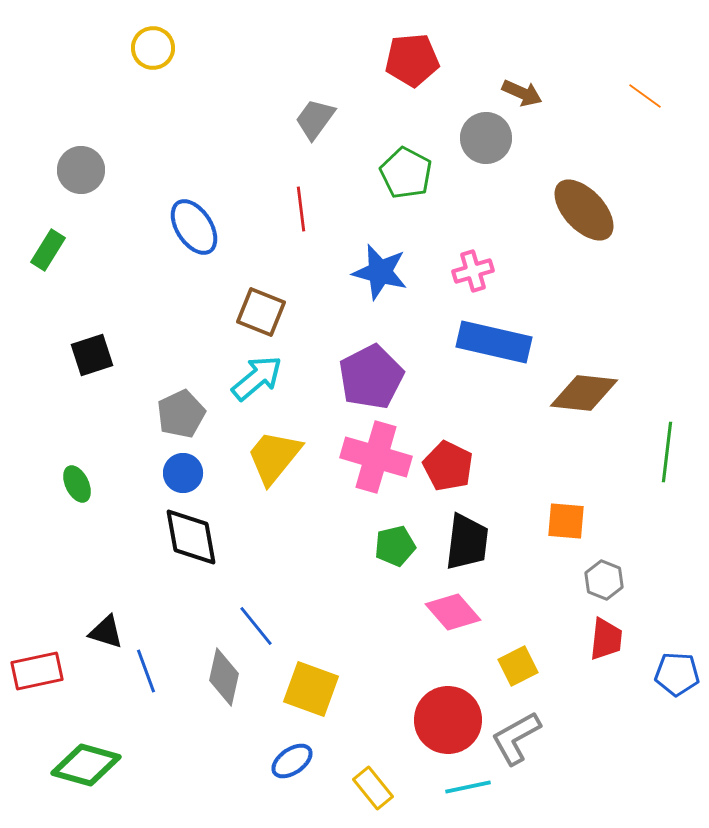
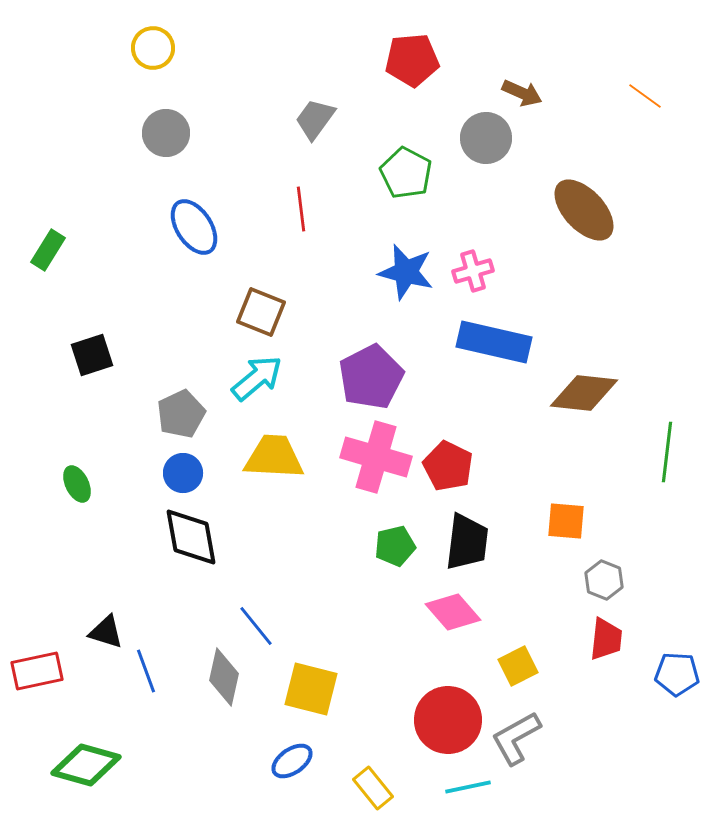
gray circle at (81, 170): moved 85 px right, 37 px up
blue star at (380, 272): moved 26 px right
yellow trapezoid at (274, 457): rotated 54 degrees clockwise
yellow square at (311, 689): rotated 6 degrees counterclockwise
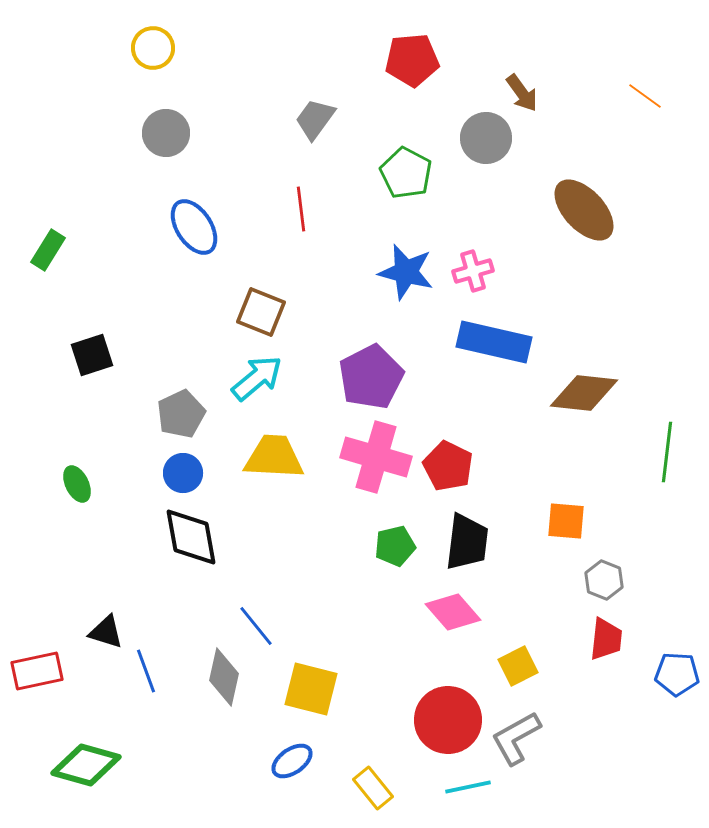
brown arrow at (522, 93): rotated 30 degrees clockwise
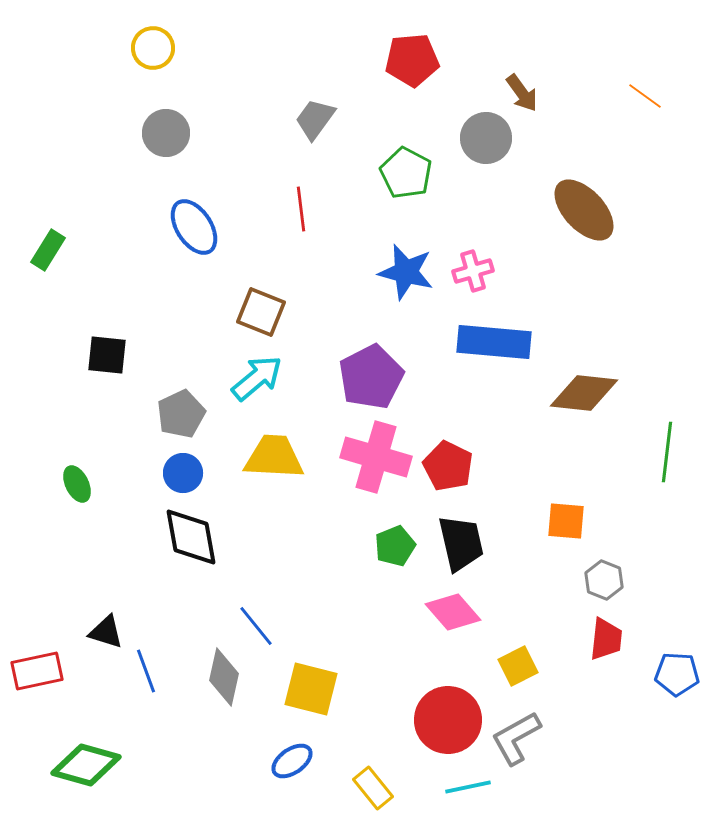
blue rectangle at (494, 342): rotated 8 degrees counterclockwise
black square at (92, 355): moved 15 px right; rotated 24 degrees clockwise
black trapezoid at (467, 542): moved 6 px left, 1 px down; rotated 20 degrees counterclockwise
green pentagon at (395, 546): rotated 9 degrees counterclockwise
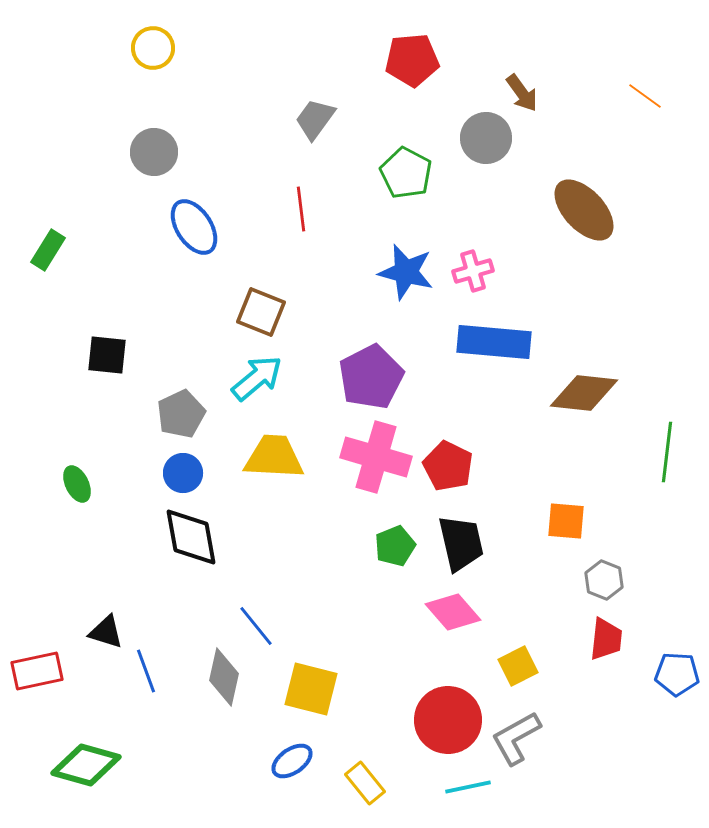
gray circle at (166, 133): moved 12 px left, 19 px down
yellow rectangle at (373, 788): moved 8 px left, 5 px up
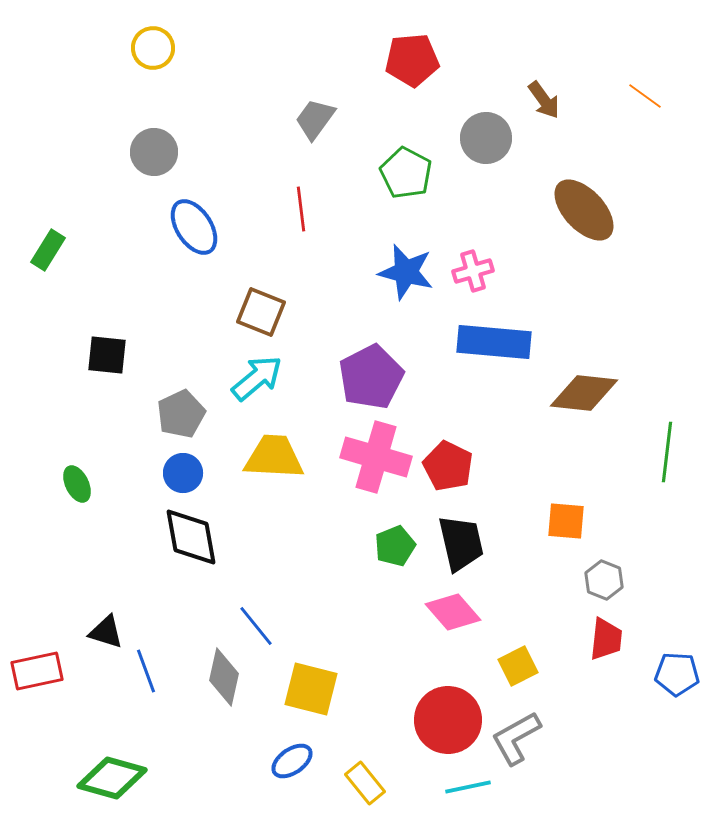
brown arrow at (522, 93): moved 22 px right, 7 px down
green diamond at (86, 765): moved 26 px right, 13 px down
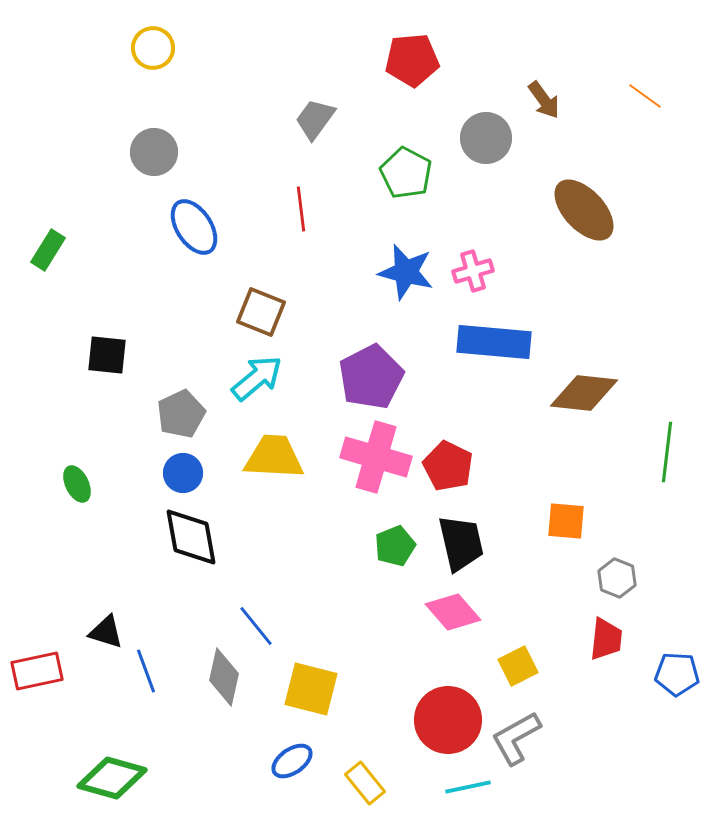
gray hexagon at (604, 580): moved 13 px right, 2 px up
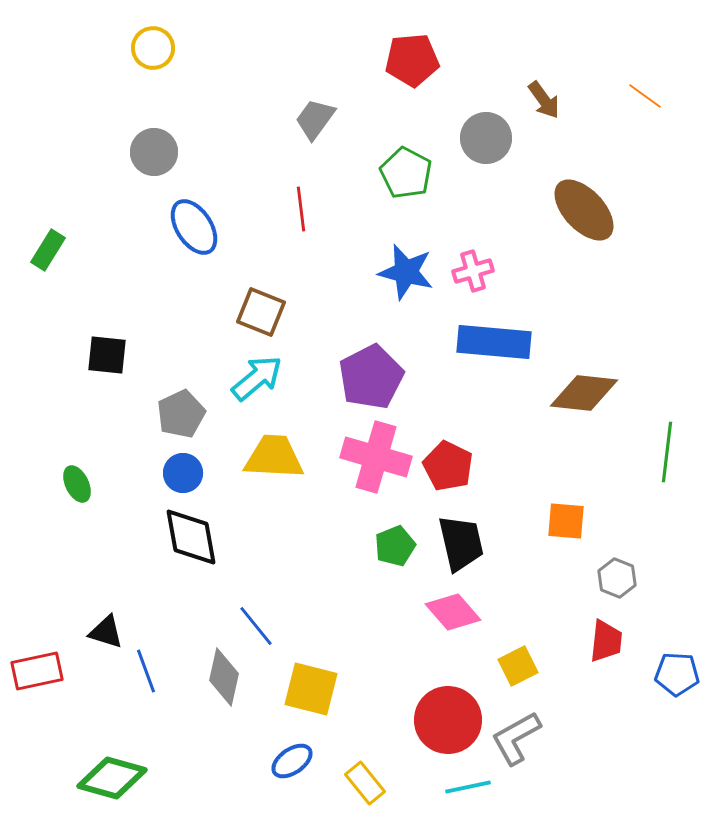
red trapezoid at (606, 639): moved 2 px down
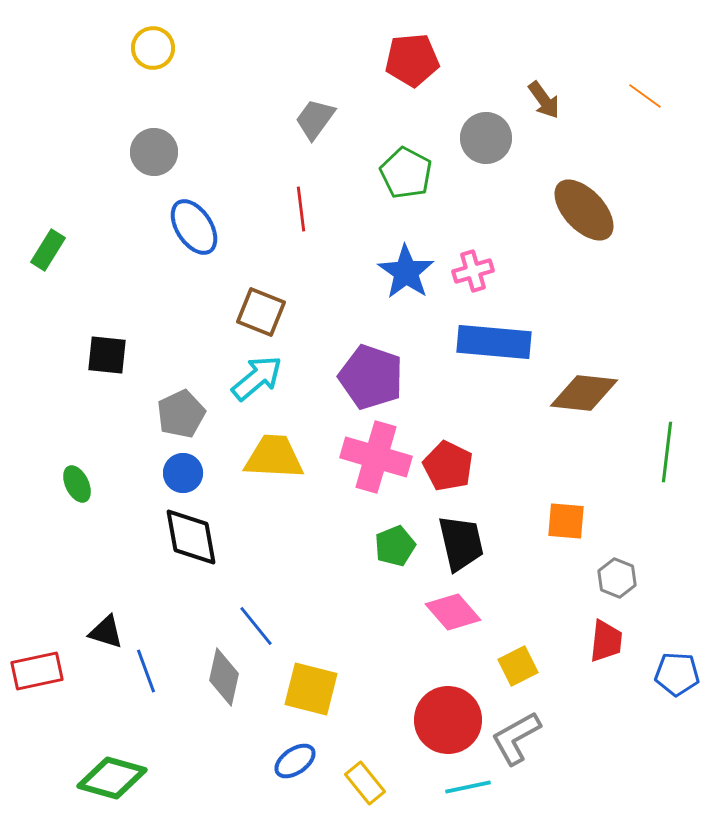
blue star at (406, 272): rotated 20 degrees clockwise
purple pentagon at (371, 377): rotated 26 degrees counterclockwise
blue ellipse at (292, 761): moved 3 px right
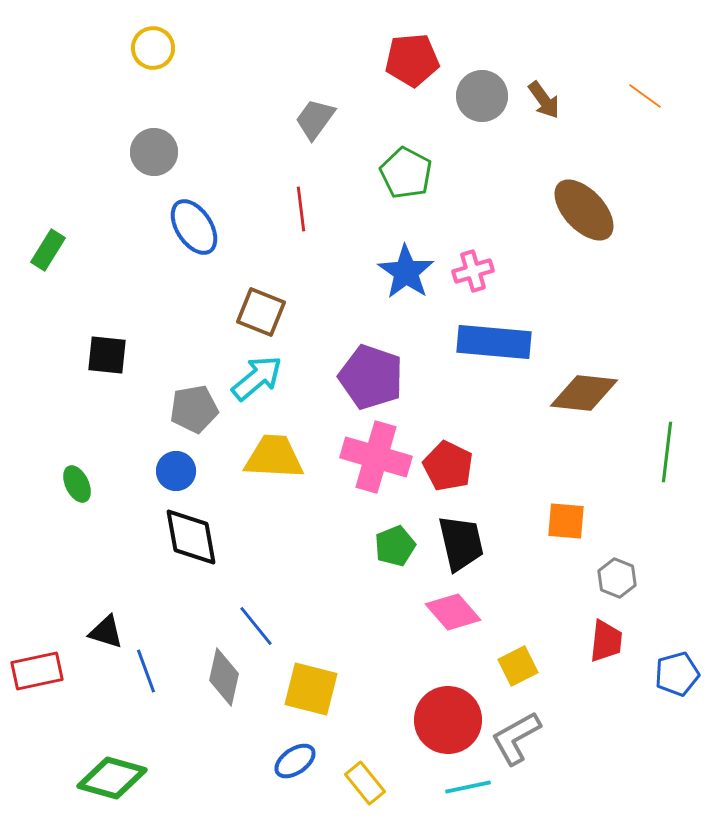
gray circle at (486, 138): moved 4 px left, 42 px up
gray pentagon at (181, 414): moved 13 px right, 5 px up; rotated 15 degrees clockwise
blue circle at (183, 473): moved 7 px left, 2 px up
blue pentagon at (677, 674): rotated 18 degrees counterclockwise
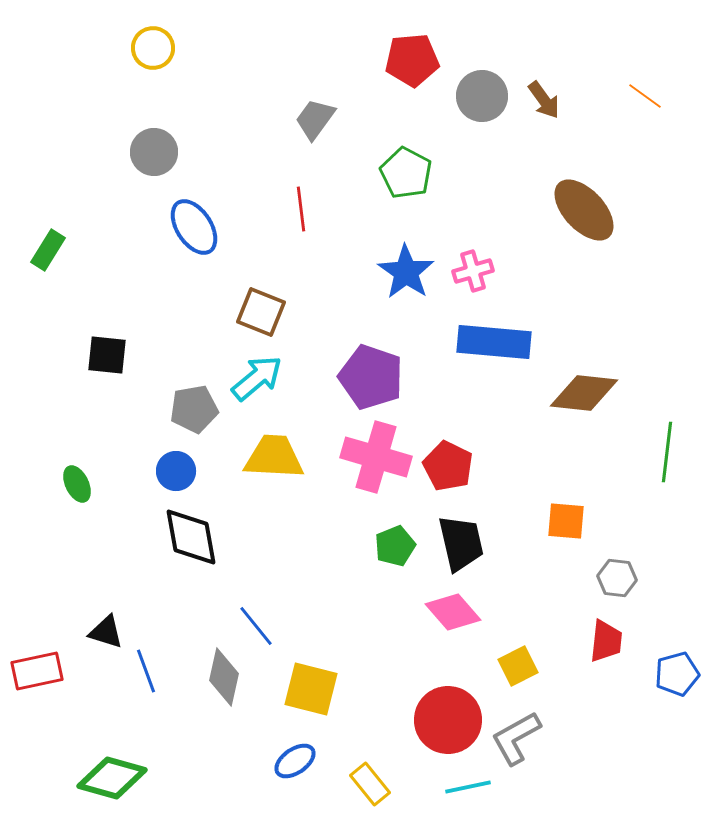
gray hexagon at (617, 578): rotated 15 degrees counterclockwise
yellow rectangle at (365, 783): moved 5 px right, 1 px down
